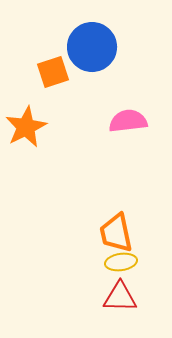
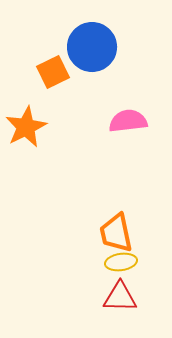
orange square: rotated 8 degrees counterclockwise
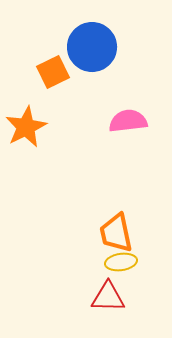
red triangle: moved 12 px left
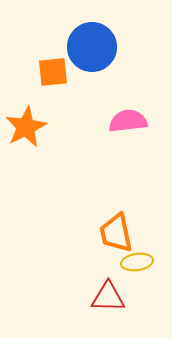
orange square: rotated 20 degrees clockwise
yellow ellipse: moved 16 px right
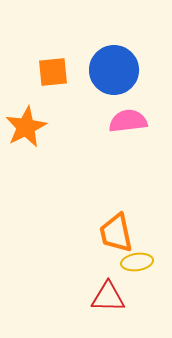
blue circle: moved 22 px right, 23 px down
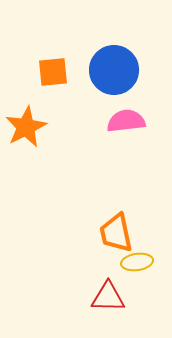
pink semicircle: moved 2 px left
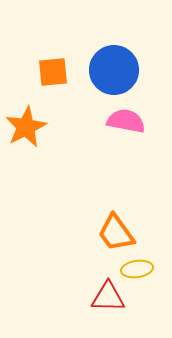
pink semicircle: rotated 18 degrees clockwise
orange trapezoid: rotated 24 degrees counterclockwise
yellow ellipse: moved 7 px down
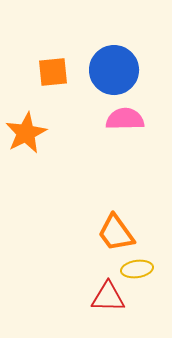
pink semicircle: moved 1 px left, 2 px up; rotated 12 degrees counterclockwise
orange star: moved 6 px down
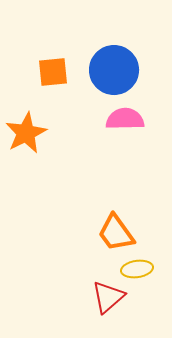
red triangle: rotated 42 degrees counterclockwise
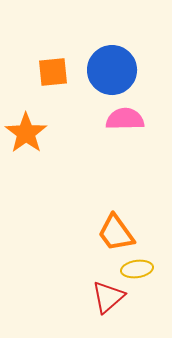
blue circle: moved 2 px left
orange star: rotated 9 degrees counterclockwise
